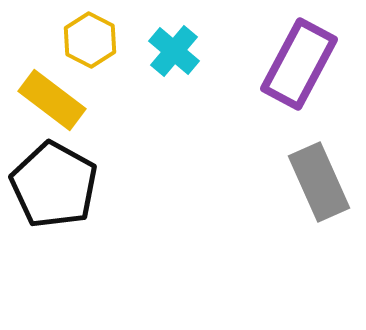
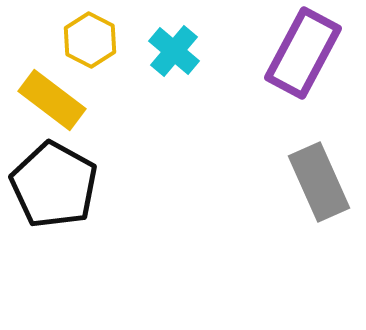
purple rectangle: moved 4 px right, 11 px up
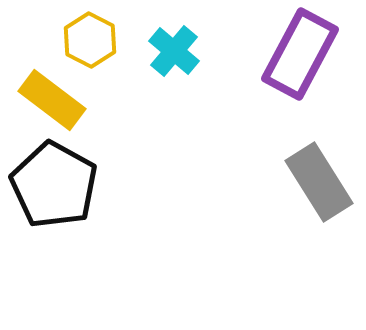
purple rectangle: moved 3 px left, 1 px down
gray rectangle: rotated 8 degrees counterclockwise
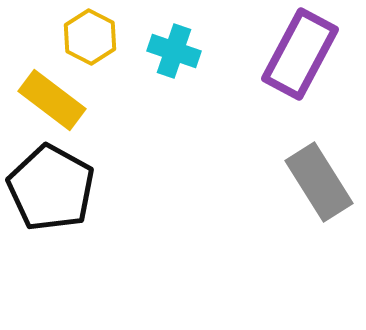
yellow hexagon: moved 3 px up
cyan cross: rotated 21 degrees counterclockwise
black pentagon: moved 3 px left, 3 px down
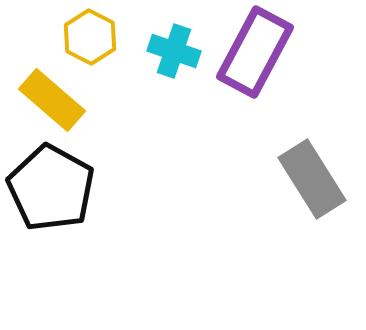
purple rectangle: moved 45 px left, 2 px up
yellow rectangle: rotated 4 degrees clockwise
gray rectangle: moved 7 px left, 3 px up
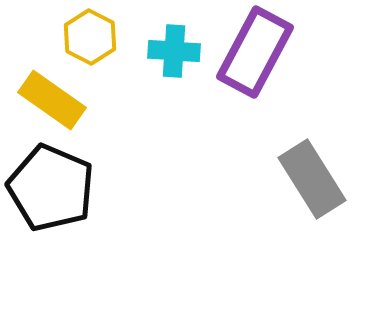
cyan cross: rotated 15 degrees counterclockwise
yellow rectangle: rotated 6 degrees counterclockwise
black pentagon: rotated 6 degrees counterclockwise
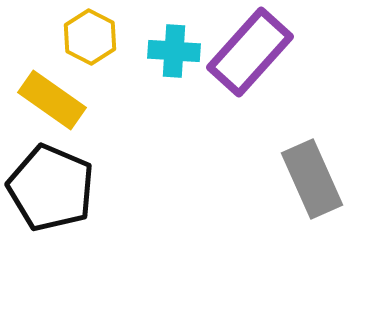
purple rectangle: moved 5 px left; rotated 14 degrees clockwise
gray rectangle: rotated 8 degrees clockwise
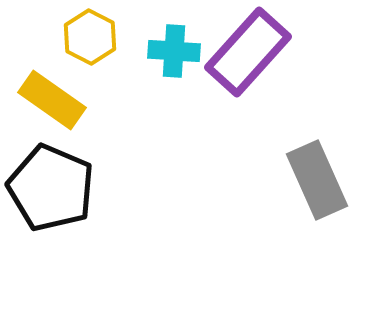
purple rectangle: moved 2 px left
gray rectangle: moved 5 px right, 1 px down
